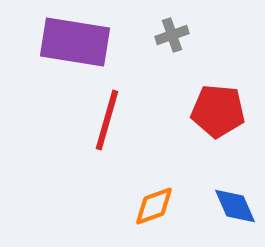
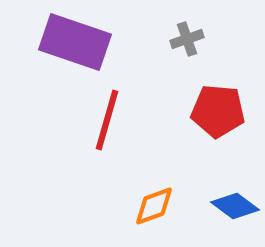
gray cross: moved 15 px right, 4 px down
purple rectangle: rotated 10 degrees clockwise
blue diamond: rotated 30 degrees counterclockwise
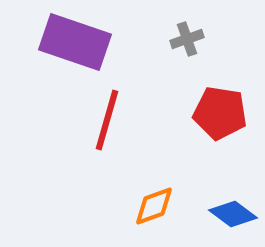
red pentagon: moved 2 px right, 2 px down; rotated 4 degrees clockwise
blue diamond: moved 2 px left, 8 px down
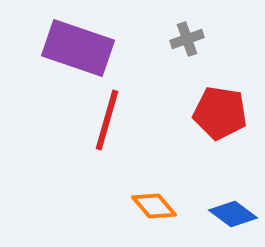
purple rectangle: moved 3 px right, 6 px down
orange diamond: rotated 69 degrees clockwise
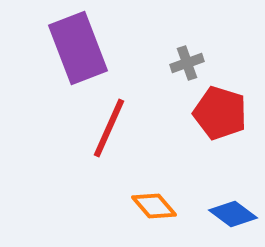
gray cross: moved 24 px down
purple rectangle: rotated 50 degrees clockwise
red pentagon: rotated 8 degrees clockwise
red line: moved 2 px right, 8 px down; rotated 8 degrees clockwise
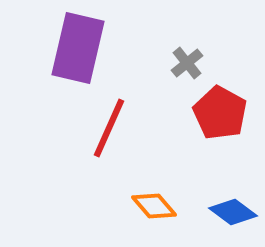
purple rectangle: rotated 34 degrees clockwise
gray cross: rotated 20 degrees counterclockwise
red pentagon: rotated 12 degrees clockwise
blue diamond: moved 2 px up
